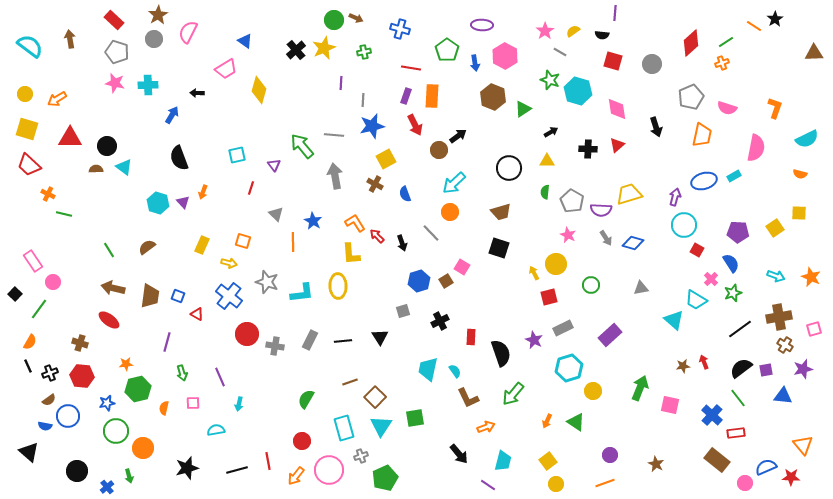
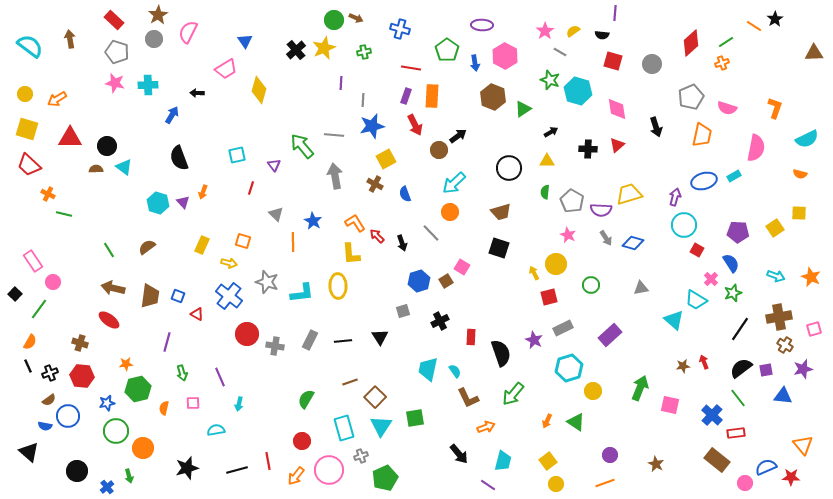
blue triangle at (245, 41): rotated 21 degrees clockwise
black line at (740, 329): rotated 20 degrees counterclockwise
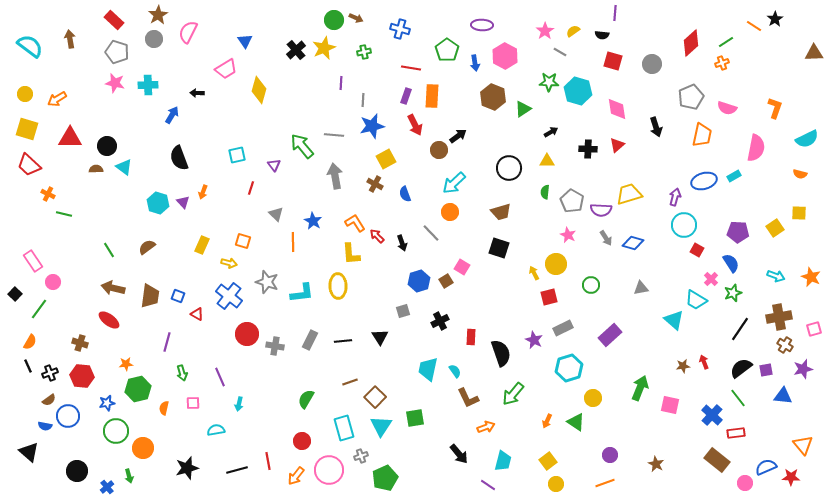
green star at (550, 80): moved 1 px left, 2 px down; rotated 18 degrees counterclockwise
yellow circle at (593, 391): moved 7 px down
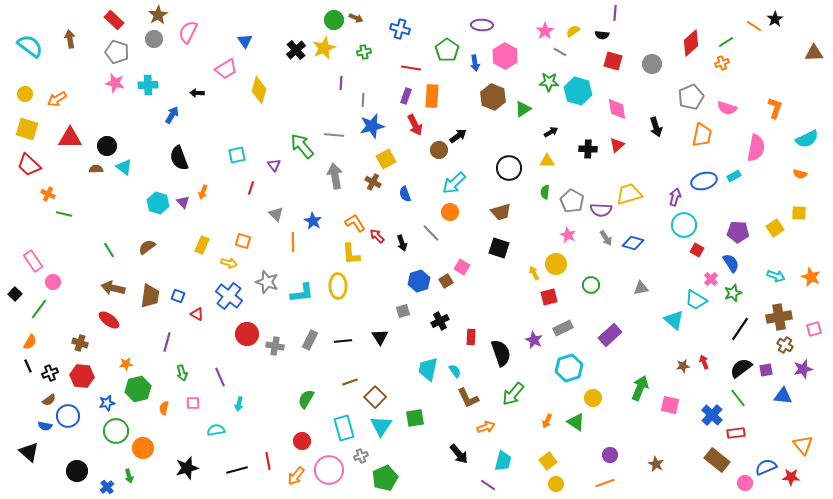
brown cross at (375, 184): moved 2 px left, 2 px up
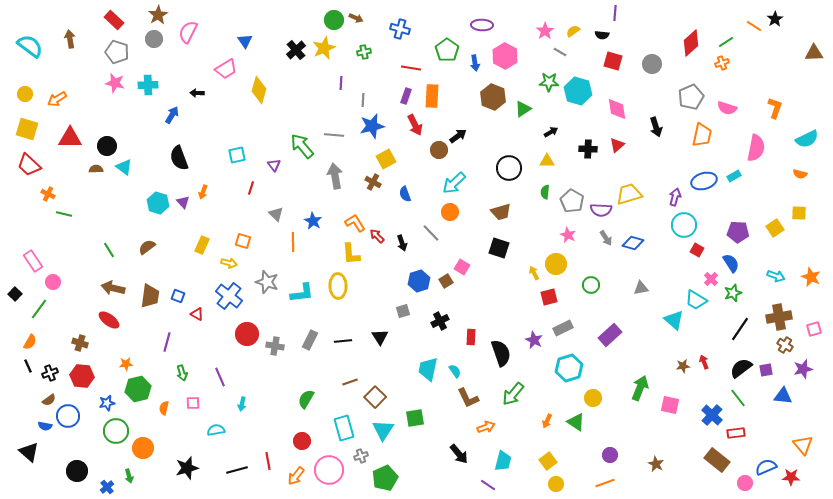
cyan arrow at (239, 404): moved 3 px right
cyan triangle at (381, 426): moved 2 px right, 4 px down
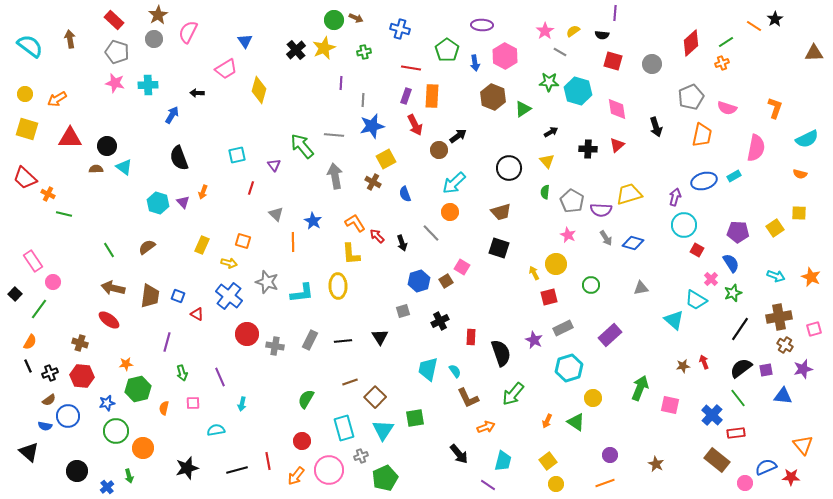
yellow triangle at (547, 161): rotated 49 degrees clockwise
red trapezoid at (29, 165): moved 4 px left, 13 px down
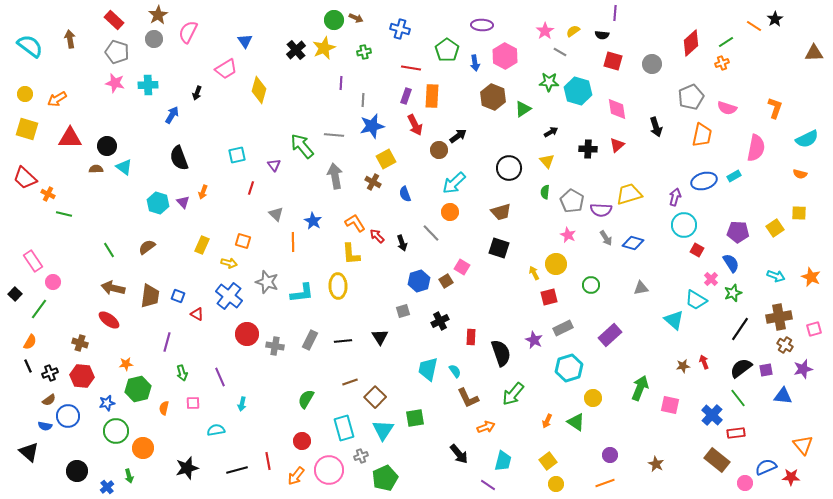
black arrow at (197, 93): rotated 72 degrees counterclockwise
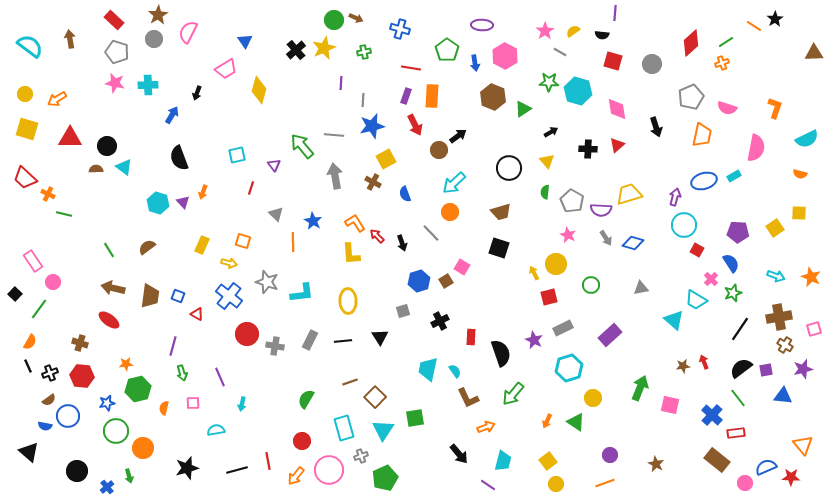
yellow ellipse at (338, 286): moved 10 px right, 15 px down
purple line at (167, 342): moved 6 px right, 4 px down
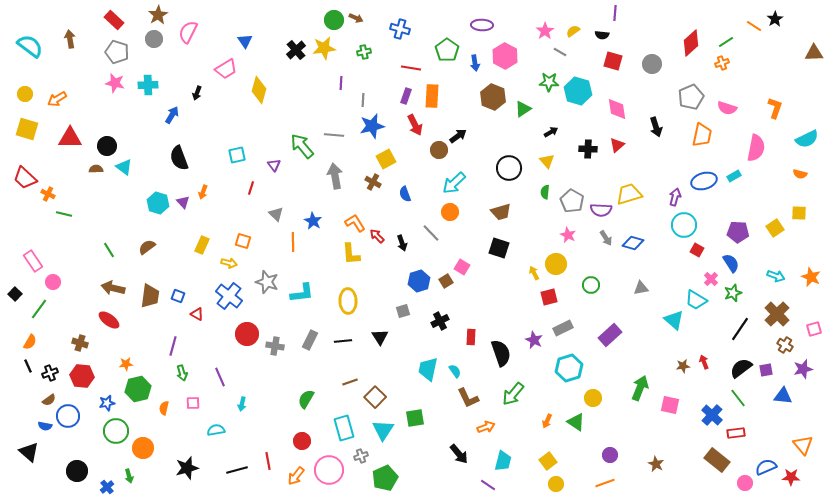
yellow star at (324, 48): rotated 15 degrees clockwise
brown cross at (779, 317): moved 2 px left, 3 px up; rotated 35 degrees counterclockwise
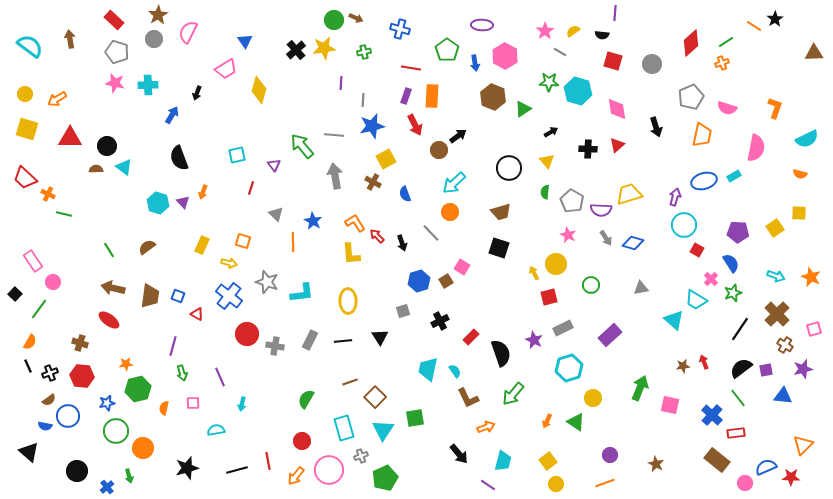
red rectangle at (471, 337): rotated 42 degrees clockwise
orange triangle at (803, 445): rotated 25 degrees clockwise
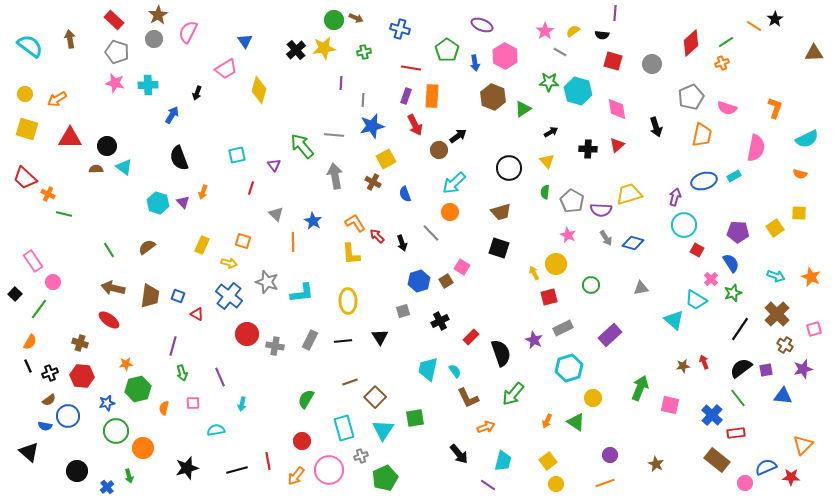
purple ellipse at (482, 25): rotated 20 degrees clockwise
